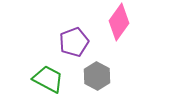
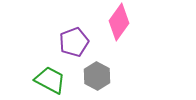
green trapezoid: moved 2 px right, 1 px down
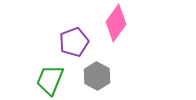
pink diamond: moved 3 px left, 1 px down
green trapezoid: rotated 96 degrees counterclockwise
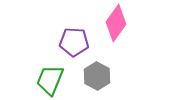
purple pentagon: rotated 24 degrees clockwise
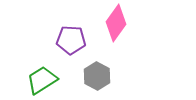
purple pentagon: moved 3 px left, 2 px up
green trapezoid: moved 8 px left; rotated 36 degrees clockwise
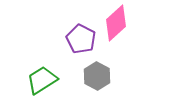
pink diamond: rotated 12 degrees clockwise
purple pentagon: moved 10 px right, 1 px up; rotated 24 degrees clockwise
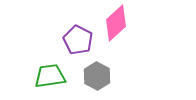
purple pentagon: moved 3 px left, 1 px down
green trapezoid: moved 8 px right, 4 px up; rotated 24 degrees clockwise
